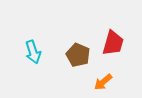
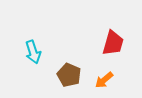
brown pentagon: moved 9 px left, 20 px down
orange arrow: moved 1 px right, 2 px up
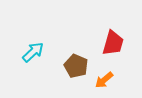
cyan arrow: rotated 115 degrees counterclockwise
brown pentagon: moved 7 px right, 9 px up
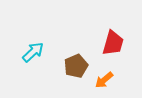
brown pentagon: rotated 25 degrees clockwise
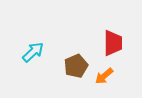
red trapezoid: rotated 16 degrees counterclockwise
orange arrow: moved 4 px up
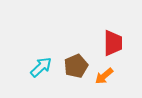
cyan arrow: moved 8 px right, 15 px down
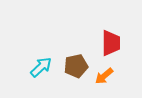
red trapezoid: moved 2 px left
brown pentagon: rotated 10 degrees clockwise
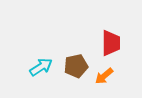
cyan arrow: rotated 10 degrees clockwise
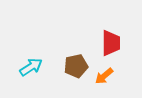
cyan arrow: moved 10 px left
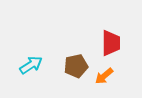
cyan arrow: moved 2 px up
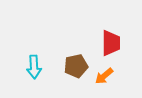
cyan arrow: moved 3 px right, 2 px down; rotated 120 degrees clockwise
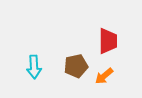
red trapezoid: moved 3 px left, 2 px up
